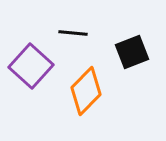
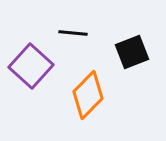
orange diamond: moved 2 px right, 4 px down
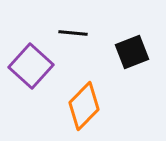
orange diamond: moved 4 px left, 11 px down
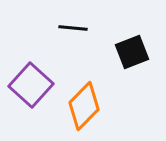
black line: moved 5 px up
purple square: moved 19 px down
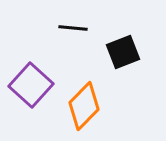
black square: moved 9 px left
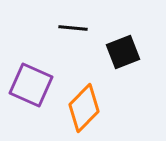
purple square: rotated 18 degrees counterclockwise
orange diamond: moved 2 px down
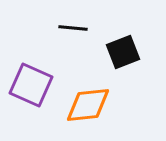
orange diamond: moved 4 px right, 3 px up; rotated 39 degrees clockwise
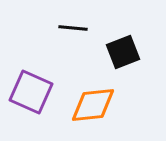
purple square: moved 7 px down
orange diamond: moved 5 px right
